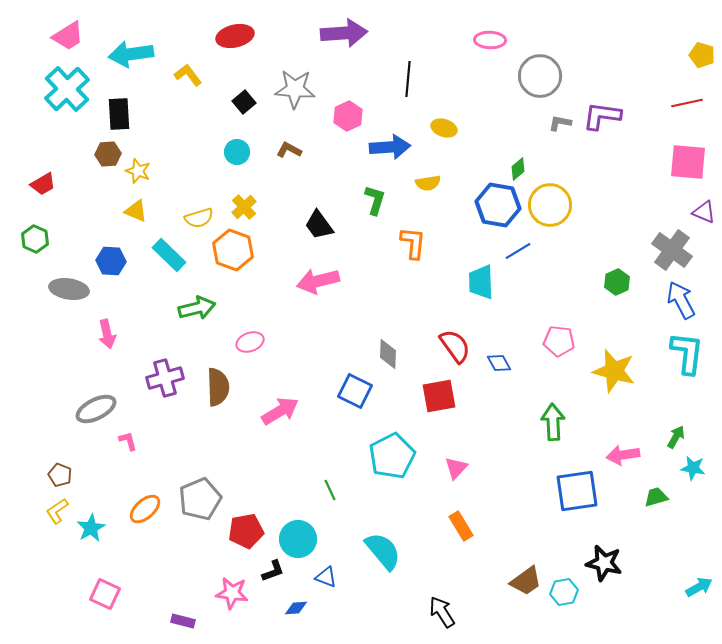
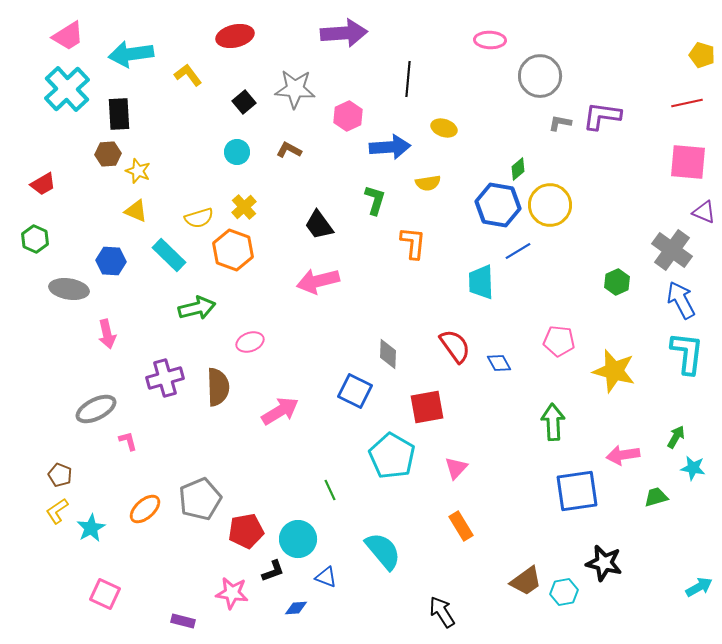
red square at (439, 396): moved 12 px left, 11 px down
cyan pentagon at (392, 456): rotated 15 degrees counterclockwise
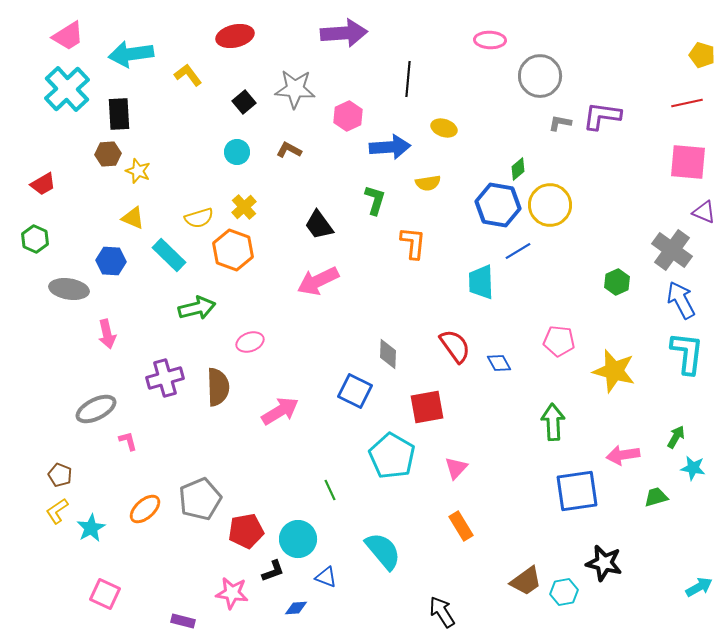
yellow triangle at (136, 211): moved 3 px left, 7 px down
pink arrow at (318, 281): rotated 12 degrees counterclockwise
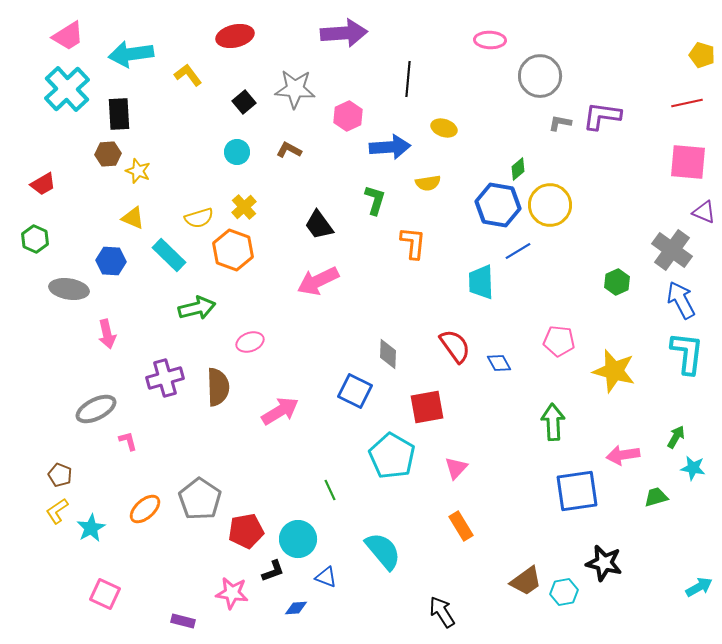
gray pentagon at (200, 499): rotated 15 degrees counterclockwise
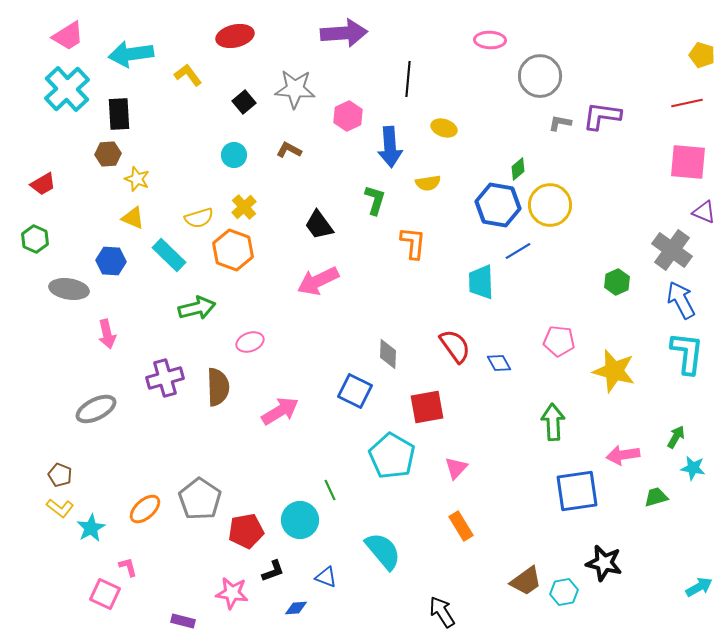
blue arrow at (390, 147): rotated 90 degrees clockwise
cyan circle at (237, 152): moved 3 px left, 3 px down
yellow star at (138, 171): moved 1 px left, 8 px down
pink L-shape at (128, 441): moved 126 px down
yellow L-shape at (57, 511): moved 3 px right, 3 px up; rotated 108 degrees counterclockwise
cyan circle at (298, 539): moved 2 px right, 19 px up
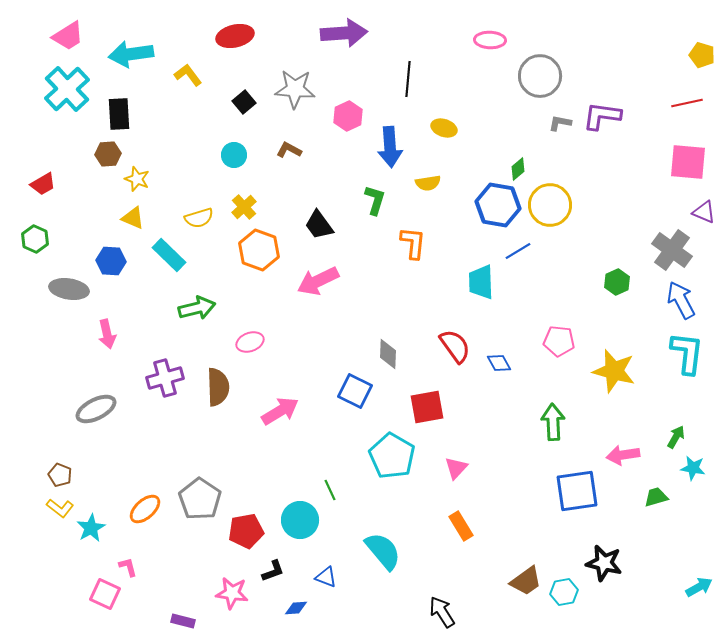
orange hexagon at (233, 250): moved 26 px right
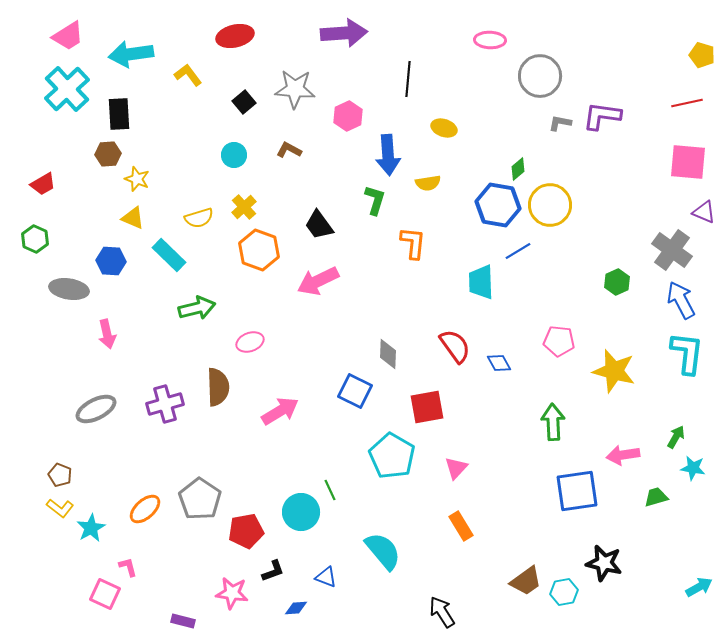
blue arrow at (390, 147): moved 2 px left, 8 px down
purple cross at (165, 378): moved 26 px down
cyan circle at (300, 520): moved 1 px right, 8 px up
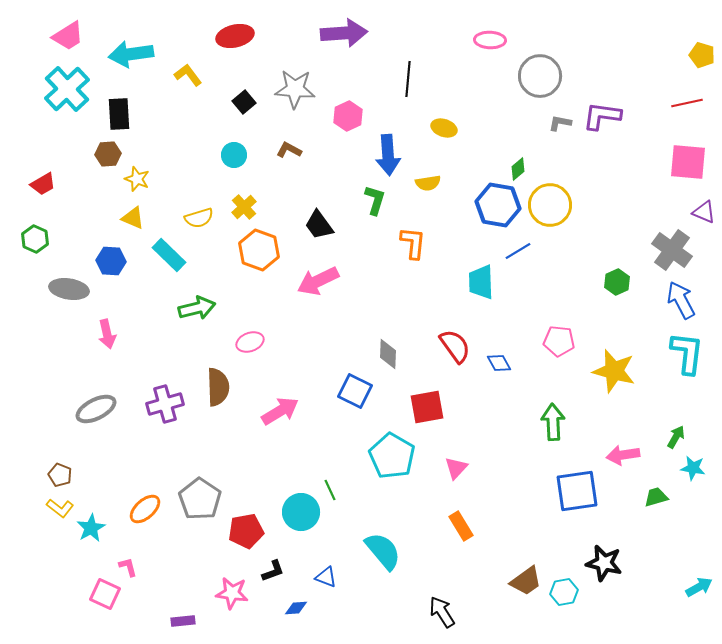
purple rectangle at (183, 621): rotated 20 degrees counterclockwise
